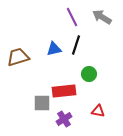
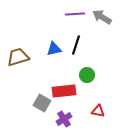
purple line: moved 3 px right, 3 px up; rotated 66 degrees counterclockwise
green circle: moved 2 px left, 1 px down
gray square: rotated 30 degrees clockwise
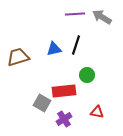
red triangle: moved 1 px left, 1 px down
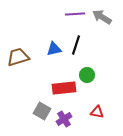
red rectangle: moved 3 px up
gray square: moved 8 px down
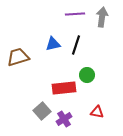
gray arrow: rotated 66 degrees clockwise
blue triangle: moved 1 px left, 5 px up
gray square: rotated 18 degrees clockwise
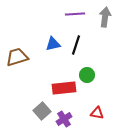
gray arrow: moved 3 px right
brown trapezoid: moved 1 px left
red triangle: moved 1 px down
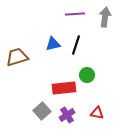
purple cross: moved 3 px right, 4 px up
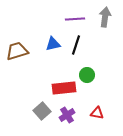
purple line: moved 5 px down
brown trapezoid: moved 6 px up
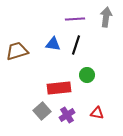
gray arrow: moved 1 px right
blue triangle: rotated 21 degrees clockwise
red rectangle: moved 5 px left
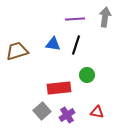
gray arrow: moved 1 px left
red triangle: moved 1 px up
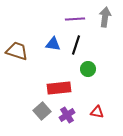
brown trapezoid: rotated 35 degrees clockwise
green circle: moved 1 px right, 6 px up
